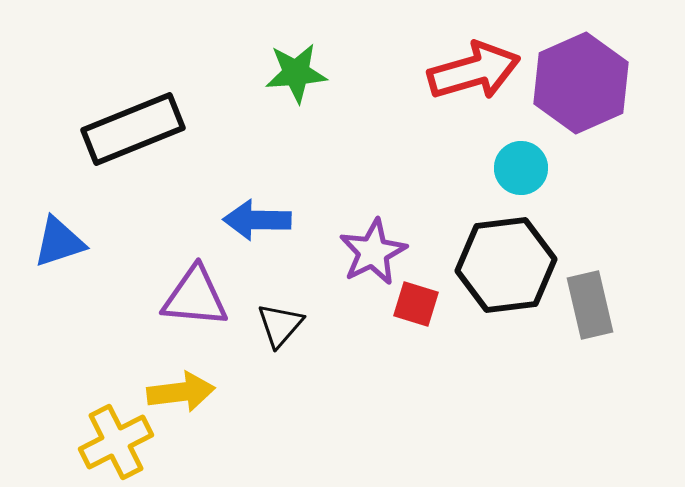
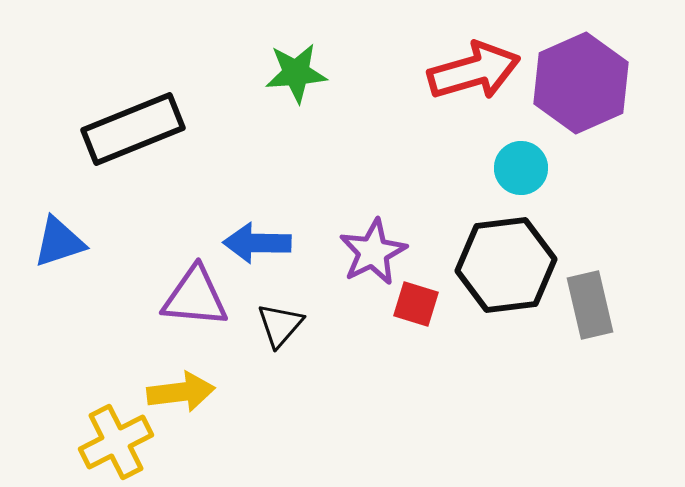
blue arrow: moved 23 px down
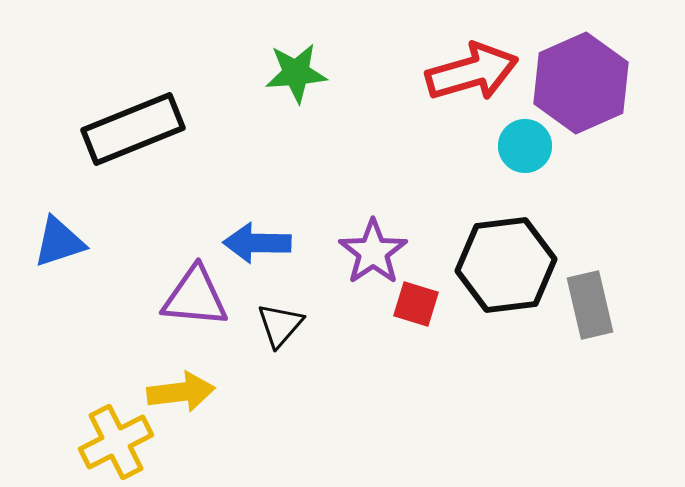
red arrow: moved 2 px left, 1 px down
cyan circle: moved 4 px right, 22 px up
purple star: rotated 8 degrees counterclockwise
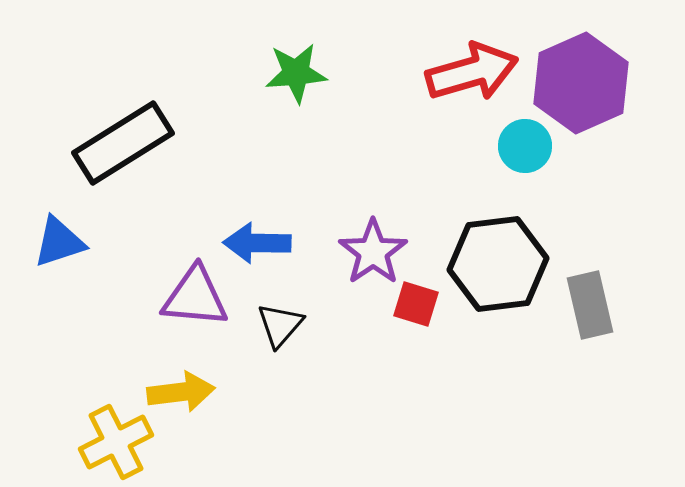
black rectangle: moved 10 px left, 14 px down; rotated 10 degrees counterclockwise
black hexagon: moved 8 px left, 1 px up
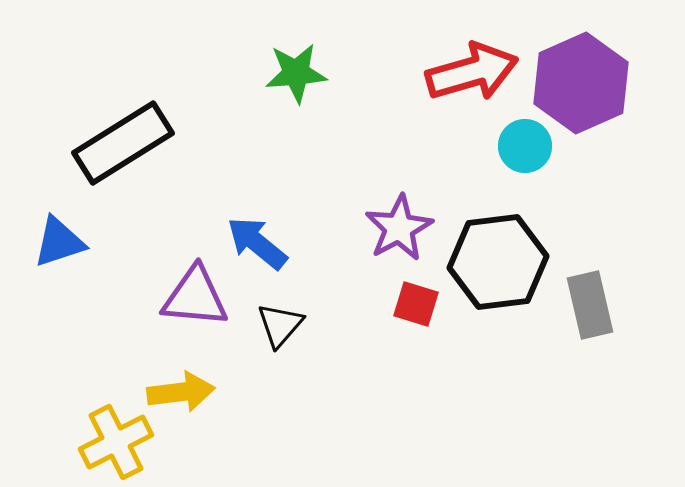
blue arrow: rotated 38 degrees clockwise
purple star: moved 26 px right, 24 px up; rotated 6 degrees clockwise
black hexagon: moved 2 px up
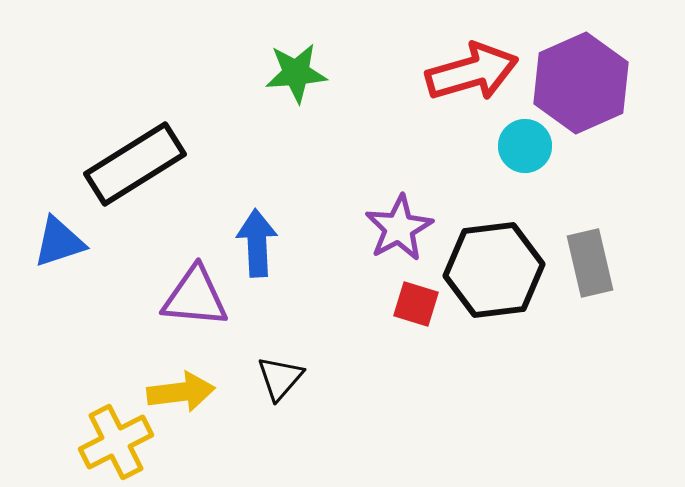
black rectangle: moved 12 px right, 21 px down
blue arrow: rotated 48 degrees clockwise
black hexagon: moved 4 px left, 8 px down
gray rectangle: moved 42 px up
black triangle: moved 53 px down
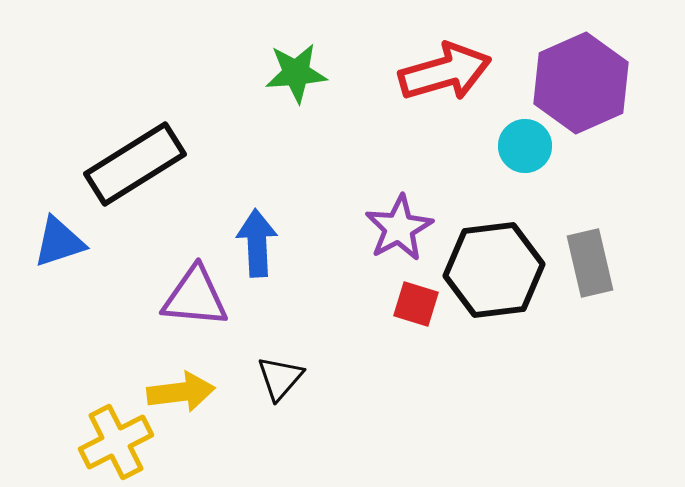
red arrow: moved 27 px left
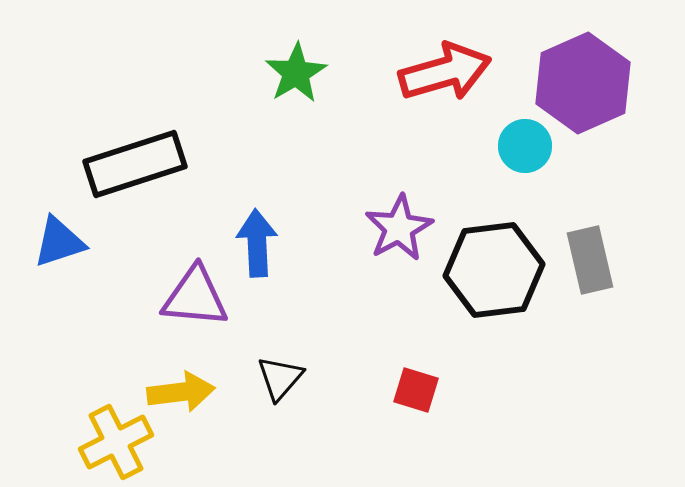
green star: rotated 26 degrees counterclockwise
purple hexagon: moved 2 px right
black rectangle: rotated 14 degrees clockwise
gray rectangle: moved 3 px up
red square: moved 86 px down
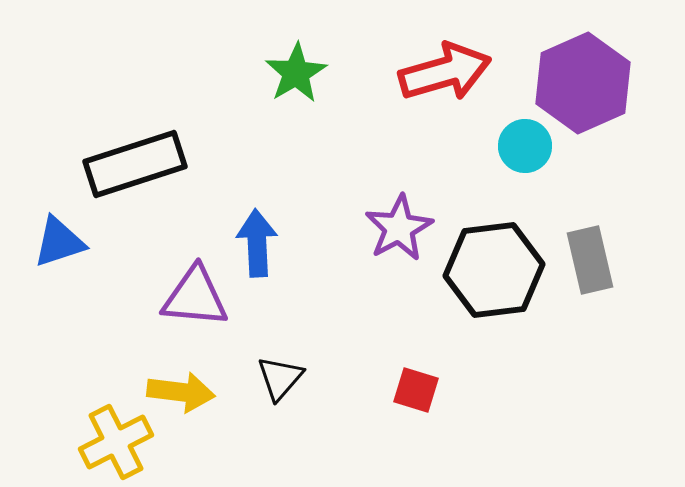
yellow arrow: rotated 14 degrees clockwise
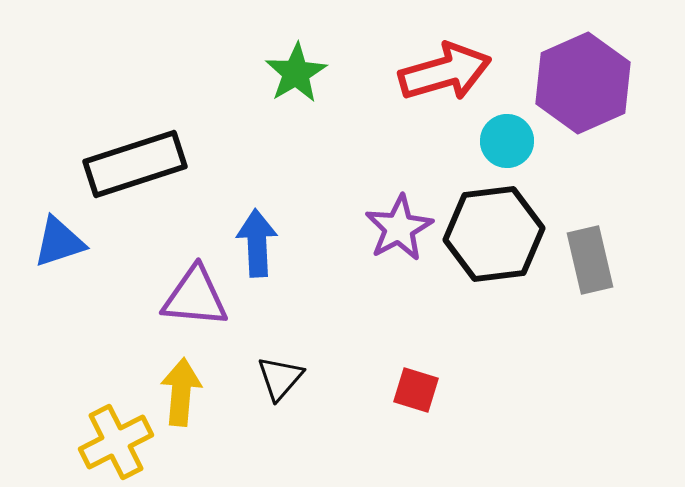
cyan circle: moved 18 px left, 5 px up
black hexagon: moved 36 px up
yellow arrow: rotated 92 degrees counterclockwise
